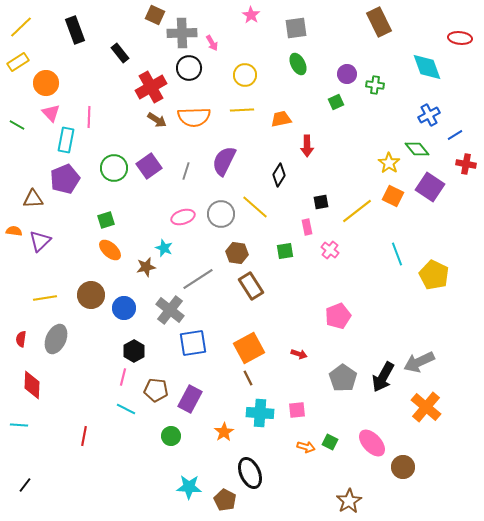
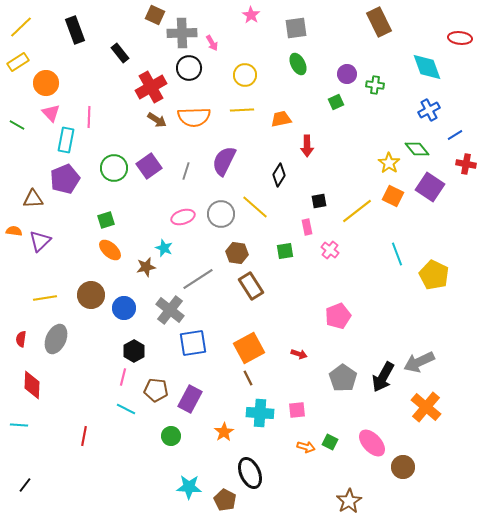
blue cross at (429, 115): moved 5 px up
black square at (321, 202): moved 2 px left, 1 px up
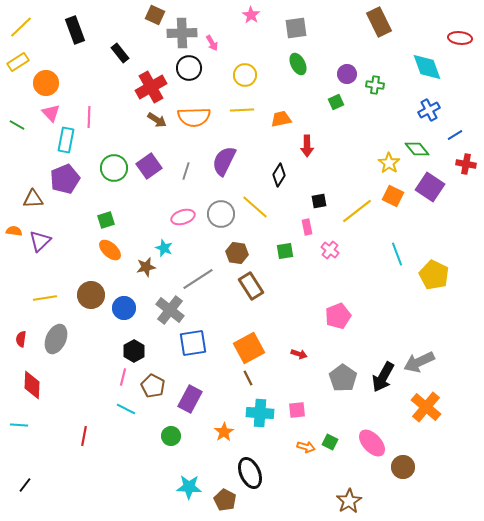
brown pentagon at (156, 390): moved 3 px left, 4 px up; rotated 20 degrees clockwise
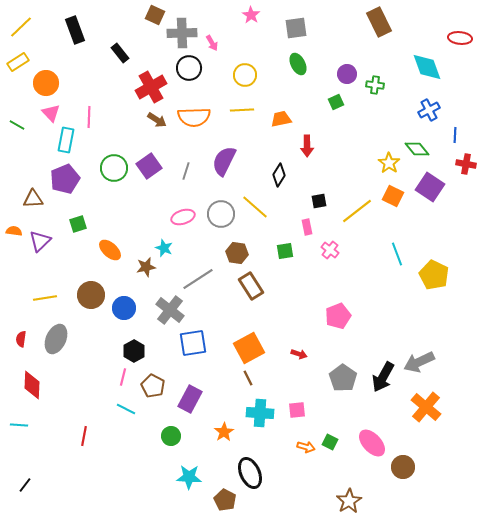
blue line at (455, 135): rotated 56 degrees counterclockwise
green square at (106, 220): moved 28 px left, 4 px down
cyan star at (189, 487): moved 10 px up
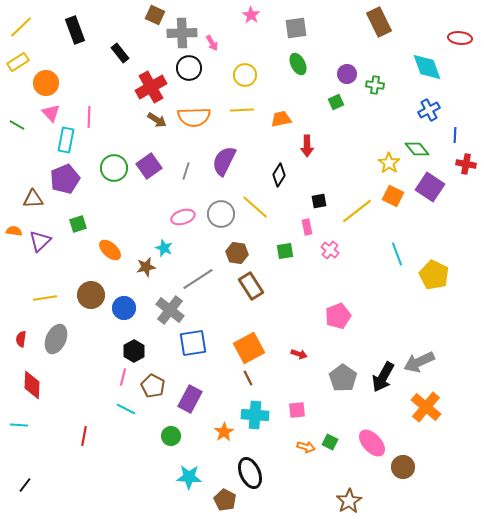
cyan cross at (260, 413): moved 5 px left, 2 px down
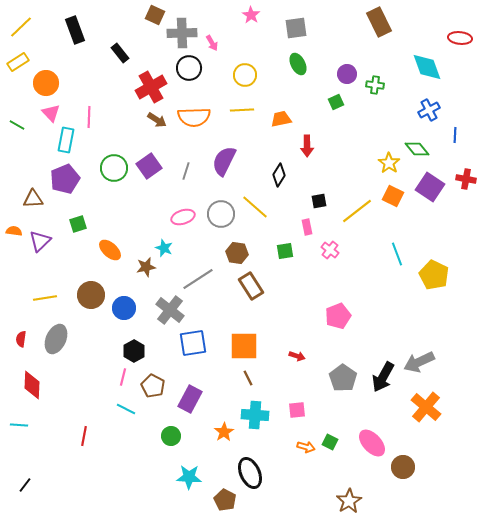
red cross at (466, 164): moved 15 px down
orange square at (249, 348): moved 5 px left, 2 px up; rotated 28 degrees clockwise
red arrow at (299, 354): moved 2 px left, 2 px down
